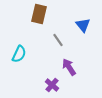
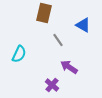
brown rectangle: moved 5 px right, 1 px up
blue triangle: rotated 21 degrees counterclockwise
purple arrow: rotated 24 degrees counterclockwise
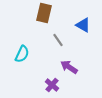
cyan semicircle: moved 3 px right
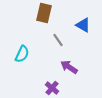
purple cross: moved 3 px down
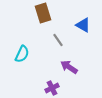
brown rectangle: moved 1 px left; rotated 30 degrees counterclockwise
purple cross: rotated 24 degrees clockwise
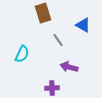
purple arrow: rotated 18 degrees counterclockwise
purple cross: rotated 24 degrees clockwise
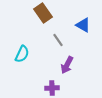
brown rectangle: rotated 18 degrees counterclockwise
purple arrow: moved 2 px left, 2 px up; rotated 78 degrees counterclockwise
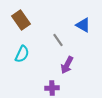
brown rectangle: moved 22 px left, 7 px down
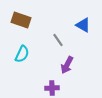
brown rectangle: rotated 36 degrees counterclockwise
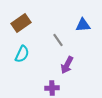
brown rectangle: moved 3 px down; rotated 54 degrees counterclockwise
blue triangle: rotated 35 degrees counterclockwise
